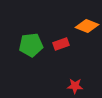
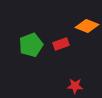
green pentagon: rotated 15 degrees counterclockwise
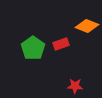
green pentagon: moved 2 px right, 3 px down; rotated 15 degrees counterclockwise
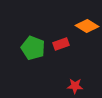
orange diamond: rotated 10 degrees clockwise
green pentagon: rotated 15 degrees counterclockwise
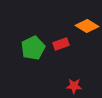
green pentagon: rotated 25 degrees clockwise
red star: moved 1 px left
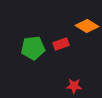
green pentagon: rotated 20 degrees clockwise
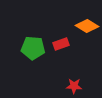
green pentagon: rotated 10 degrees clockwise
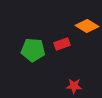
red rectangle: moved 1 px right
green pentagon: moved 2 px down
